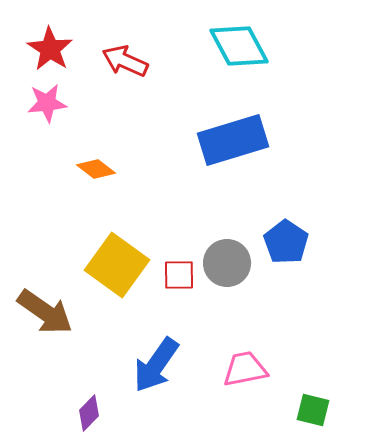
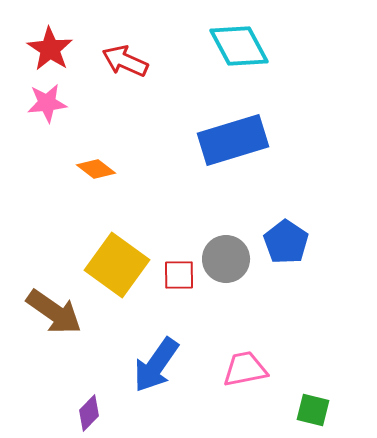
gray circle: moved 1 px left, 4 px up
brown arrow: moved 9 px right
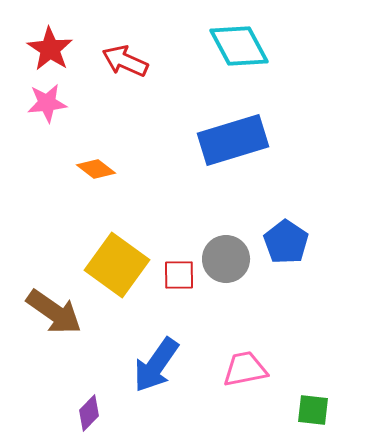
green square: rotated 8 degrees counterclockwise
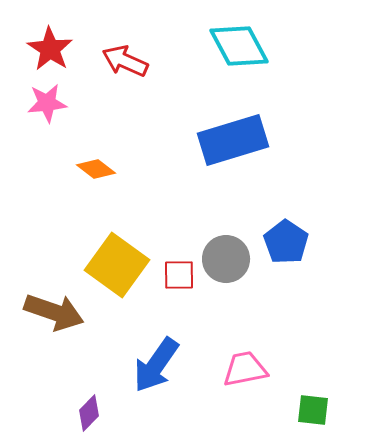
brown arrow: rotated 16 degrees counterclockwise
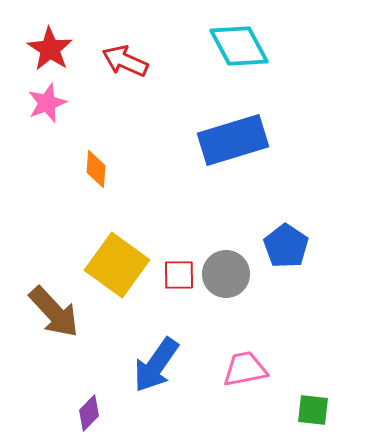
pink star: rotated 15 degrees counterclockwise
orange diamond: rotated 57 degrees clockwise
blue pentagon: moved 4 px down
gray circle: moved 15 px down
brown arrow: rotated 28 degrees clockwise
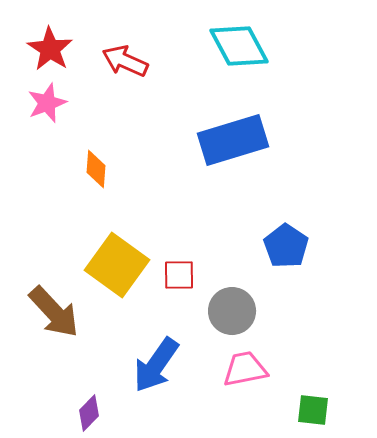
gray circle: moved 6 px right, 37 px down
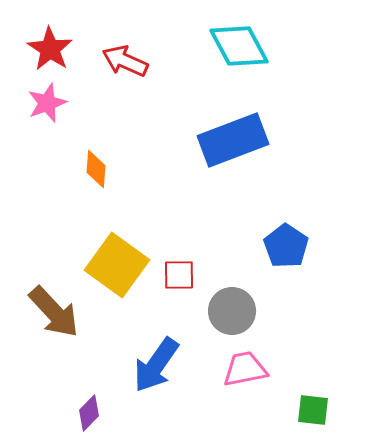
blue rectangle: rotated 4 degrees counterclockwise
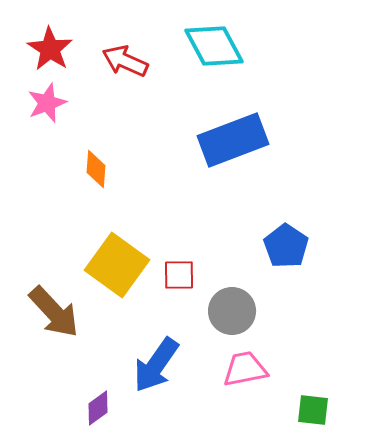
cyan diamond: moved 25 px left
purple diamond: moved 9 px right, 5 px up; rotated 9 degrees clockwise
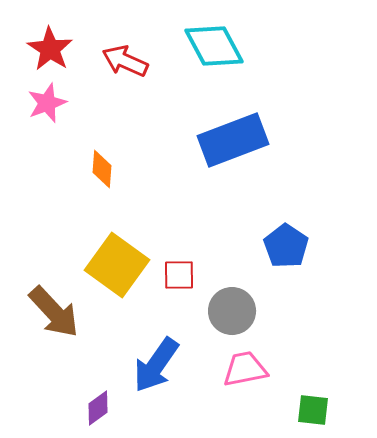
orange diamond: moved 6 px right
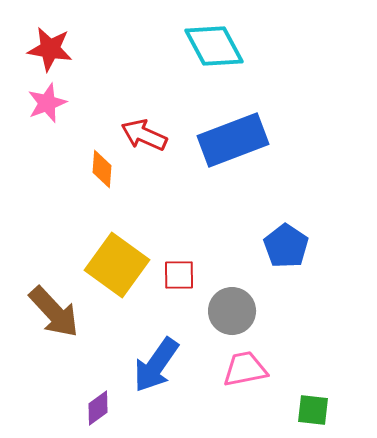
red star: rotated 24 degrees counterclockwise
red arrow: moved 19 px right, 74 px down
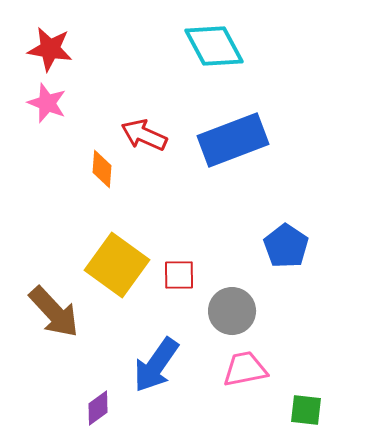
pink star: rotated 30 degrees counterclockwise
green square: moved 7 px left
